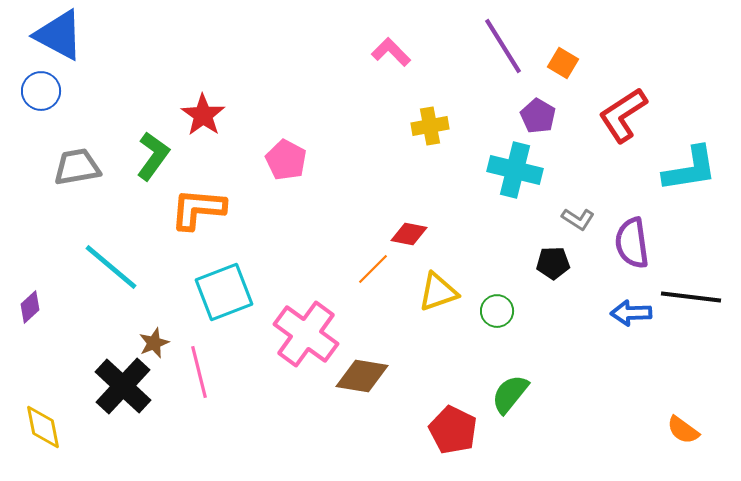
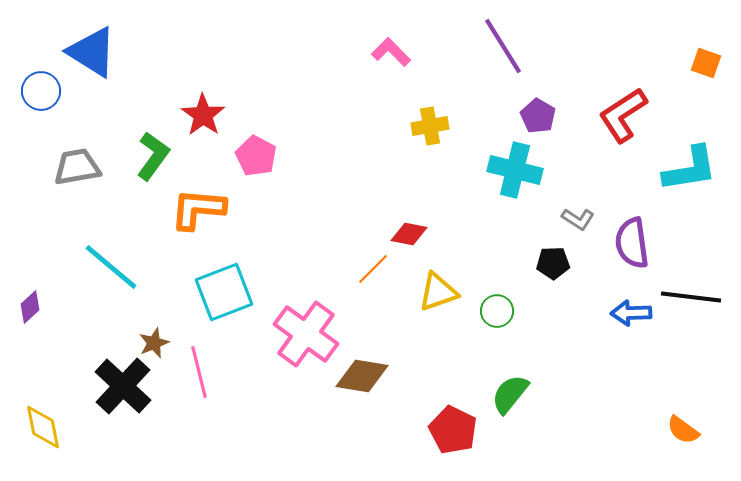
blue triangle: moved 33 px right, 17 px down; rotated 4 degrees clockwise
orange square: moved 143 px right; rotated 12 degrees counterclockwise
pink pentagon: moved 30 px left, 4 px up
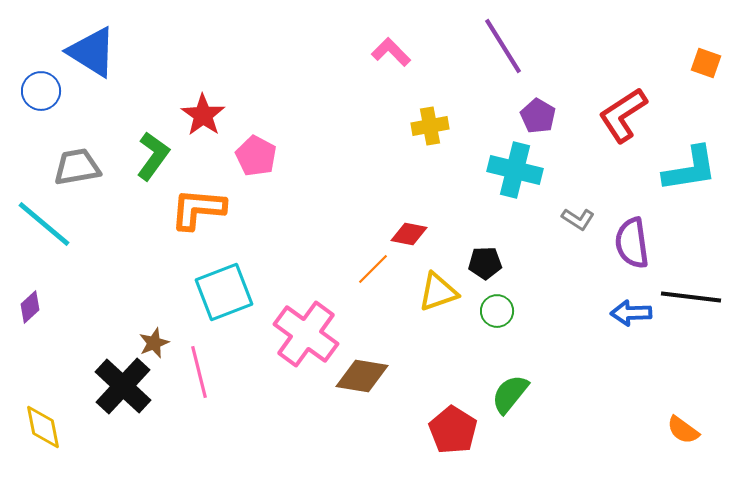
black pentagon: moved 68 px left
cyan line: moved 67 px left, 43 px up
red pentagon: rotated 6 degrees clockwise
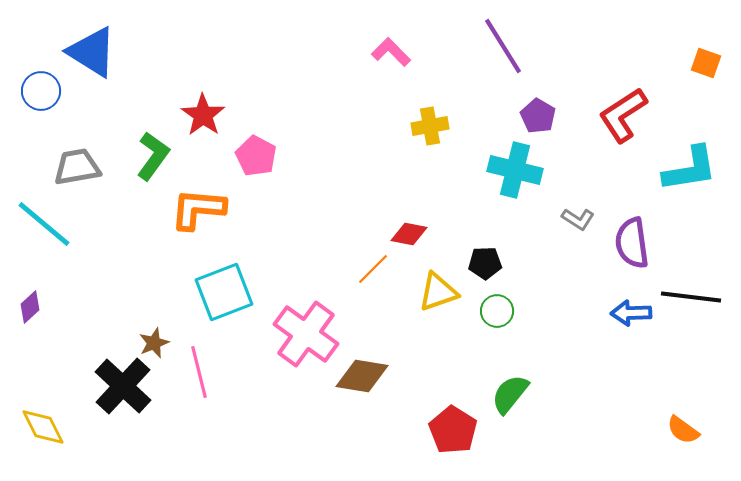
yellow diamond: rotated 15 degrees counterclockwise
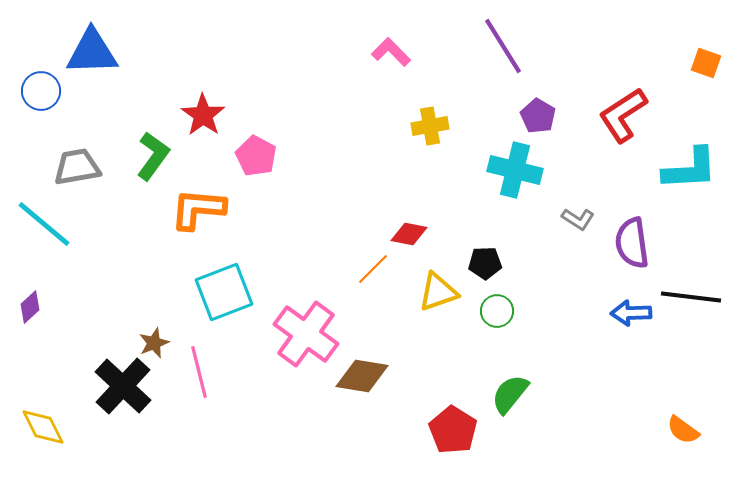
blue triangle: rotated 34 degrees counterclockwise
cyan L-shape: rotated 6 degrees clockwise
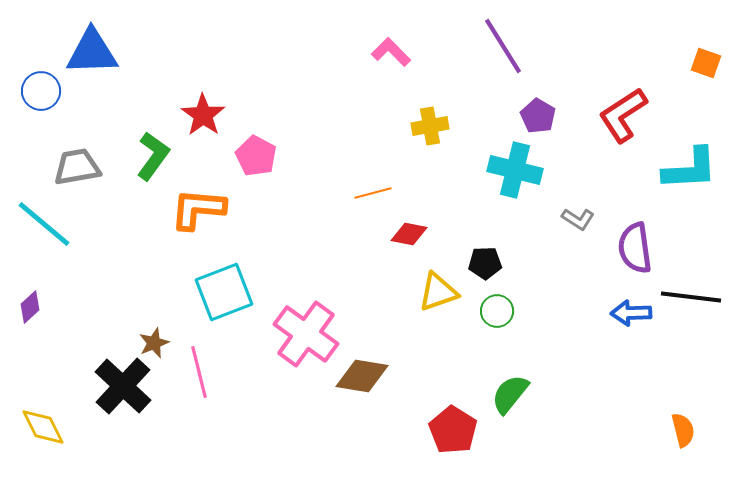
purple semicircle: moved 3 px right, 5 px down
orange line: moved 76 px up; rotated 30 degrees clockwise
orange semicircle: rotated 140 degrees counterclockwise
